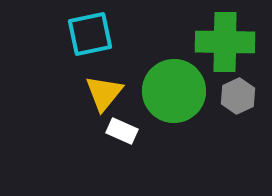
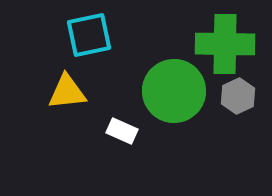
cyan square: moved 1 px left, 1 px down
green cross: moved 2 px down
yellow triangle: moved 37 px left, 1 px up; rotated 45 degrees clockwise
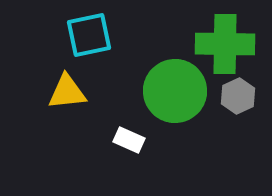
green circle: moved 1 px right
white rectangle: moved 7 px right, 9 px down
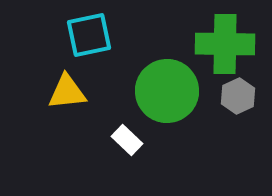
green circle: moved 8 px left
white rectangle: moved 2 px left; rotated 20 degrees clockwise
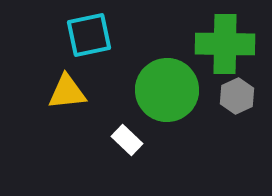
green circle: moved 1 px up
gray hexagon: moved 1 px left
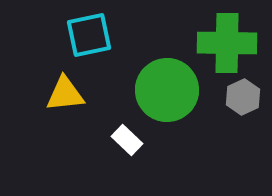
green cross: moved 2 px right, 1 px up
yellow triangle: moved 2 px left, 2 px down
gray hexagon: moved 6 px right, 1 px down
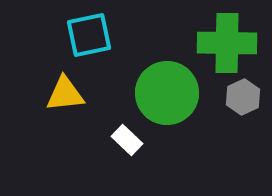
green circle: moved 3 px down
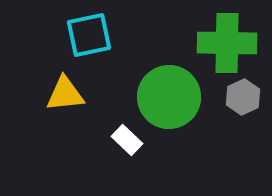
green circle: moved 2 px right, 4 px down
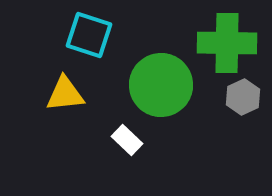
cyan square: rotated 30 degrees clockwise
green circle: moved 8 px left, 12 px up
